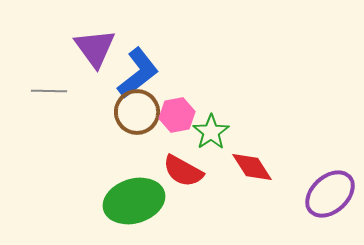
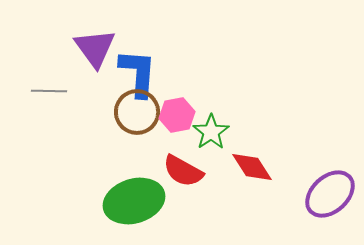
blue L-shape: rotated 48 degrees counterclockwise
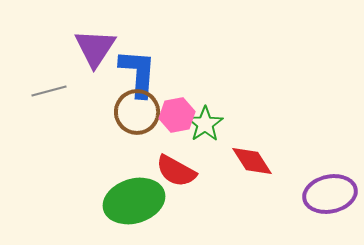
purple triangle: rotated 9 degrees clockwise
gray line: rotated 16 degrees counterclockwise
green star: moved 6 px left, 8 px up
red diamond: moved 6 px up
red semicircle: moved 7 px left
purple ellipse: rotated 30 degrees clockwise
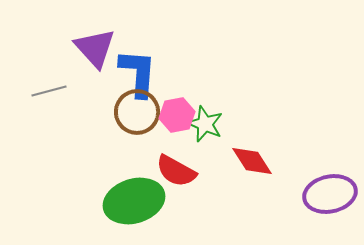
purple triangle: rotated 15 degrees counterclockwise
green star: rotated 15 degrees counterclockwise
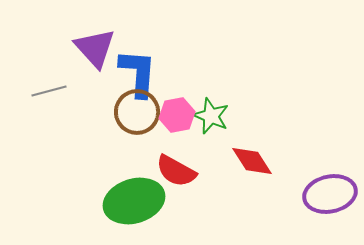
green star: moved 6 px right, 8 px up
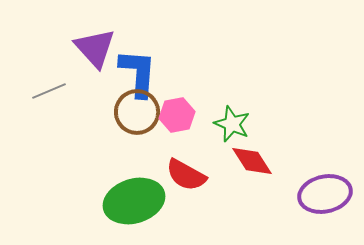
gray line: rotated 8 degrees counterclockwise
green star: moved 21 px right, 8 px down
red semicircle: moved 10 px right, 4 px down
purple ellipse: moved 5 px left
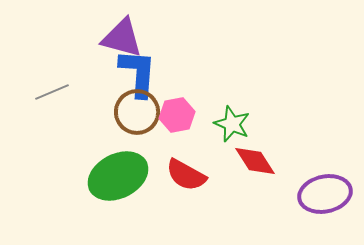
purple triangle: moved 27 px right, 10 px up; rotated 33 degrees counterclockwise
gray line: moved 3 px right, 1 px down
red diamond: moved 3 px right
green ellipse: moved 16 px left, 25 px up; rotated 10 degrees counterclockwise
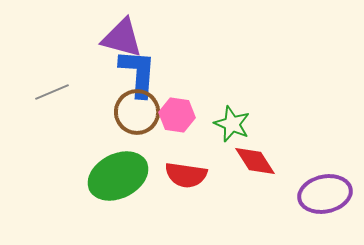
pink hexagon: rotated 20 degrees clockwise
red semicircle: rotated 21 degrees counterclockwise
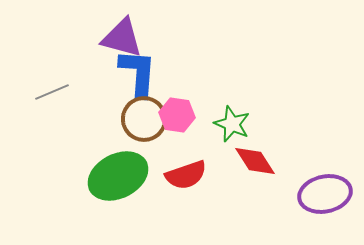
brown circle: moved 7 px right, 7 px down
red semicircle: rotated 27 degrees counterclockwise
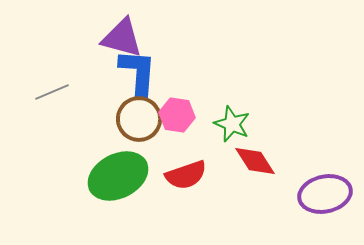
brown circle: moved 5 px left
